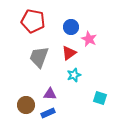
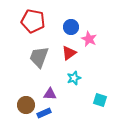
cyan star: moved 3 px down
cyan square: moved 2 px down
blue rectangle: moved 4 px left
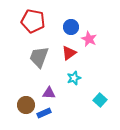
purple triangle: moved 1 px left, 1 px up
cyan square: rotated 24 degrees clockwise
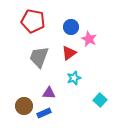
brown circle: moved 2 px left, 1 px down
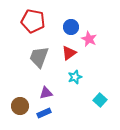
cyan star: moved 1 px right, 1 px up
purple triangle: moved 3 px left; rotated 16 degrees counterclockwise
brown circle: moved 4 px left
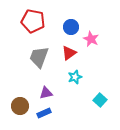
pink star: moved 2 px right
